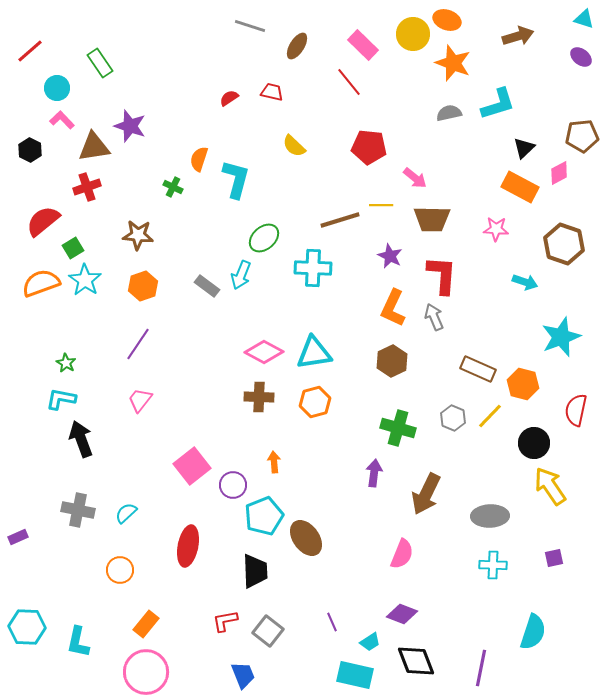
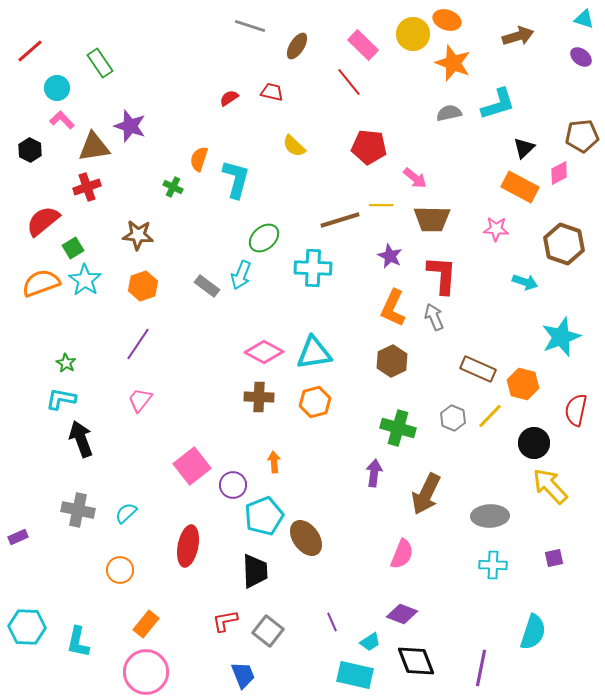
yellow arrow at (550, 486): rotated 9 degrees counterclockwise
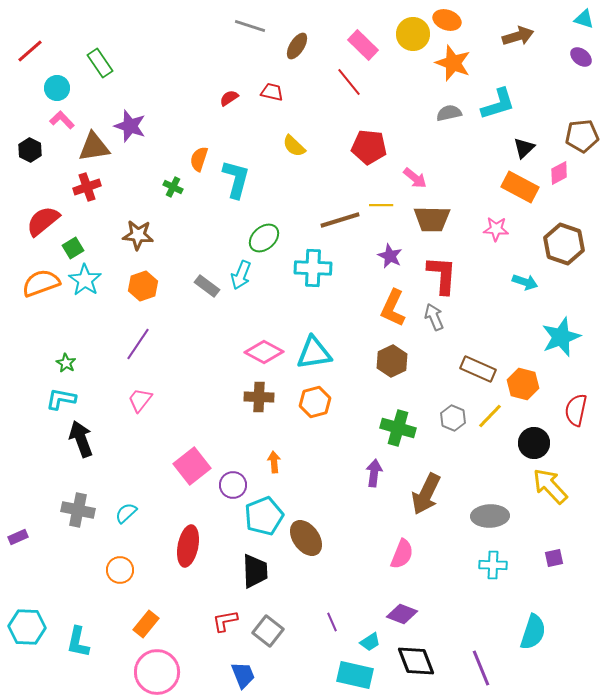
purple line at (481, 668): rotated 33 degrees counterclockwise
pink circle at (146, 672): moved 11 px right
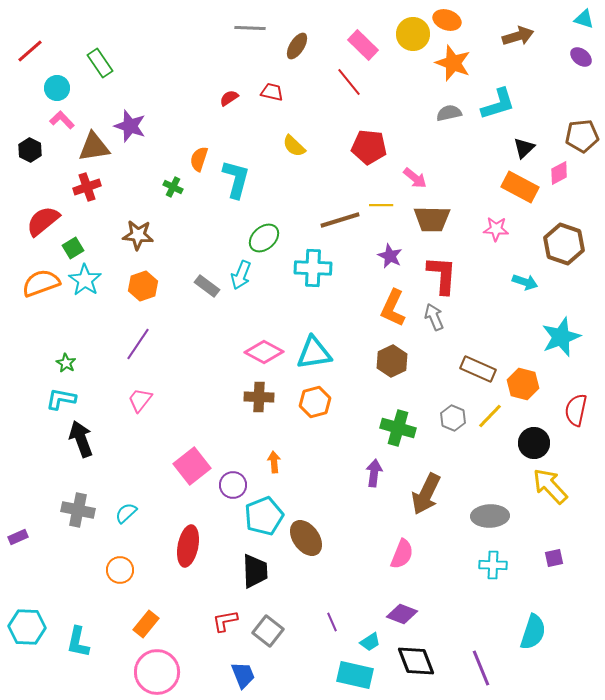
gray line at (250, 26): moved 2 px down; rotated 16 degrees counterclockwise
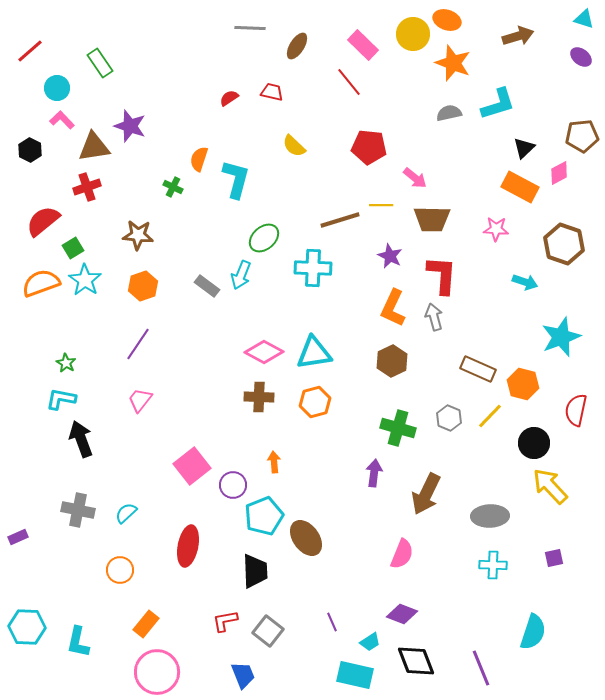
gray arrow at (434, 317): rotated 8 degrees clockwise
gray hexagon at (453, 418): moved 4 px left
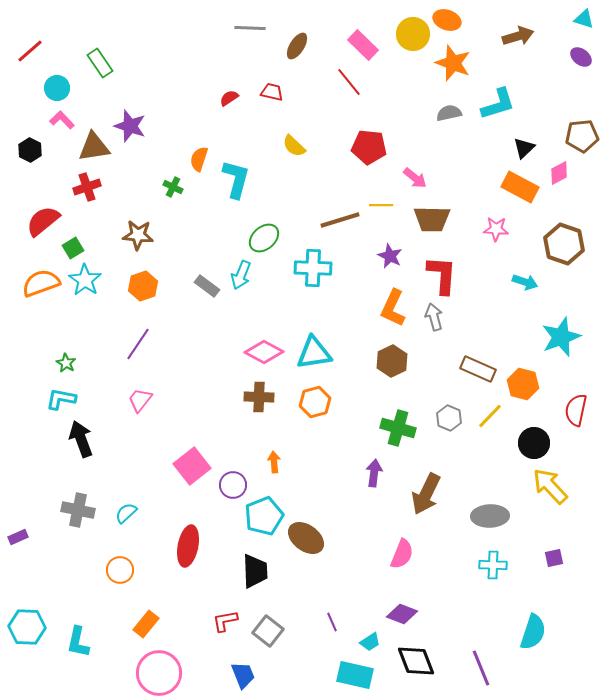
brown ellipse at (306, 538): rotated 18 degrees counterclockwise
pink circle at (157, 672): moved 2 px right, 1 px down
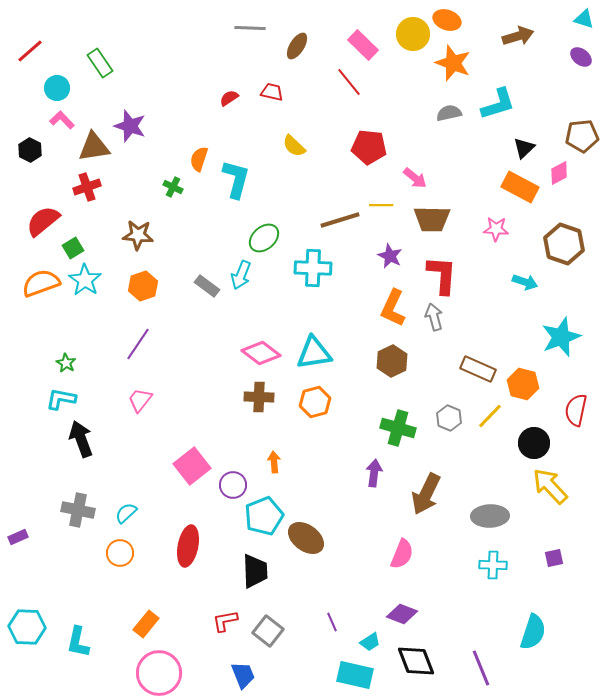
pink diamond at (264, 352): moved 3 px left, 1 px down; rotated 9 degrees clockwise
orange circle at (120, 570): moved 17 px up
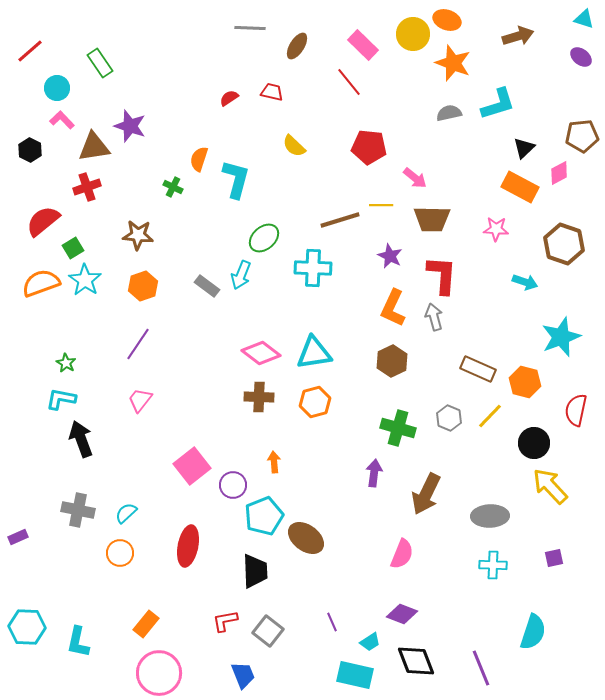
orange hexagon at (523, 384): moved 2 px right, 2 px up
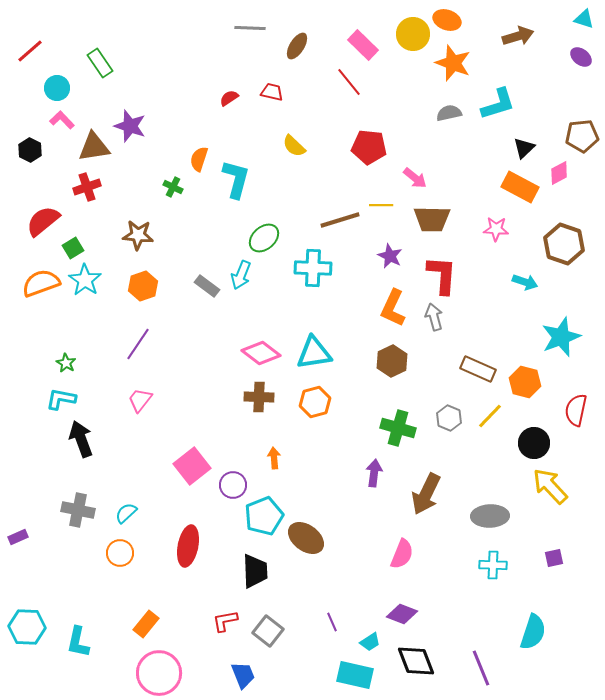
orange arrow at (274, 462): moved 4 px up
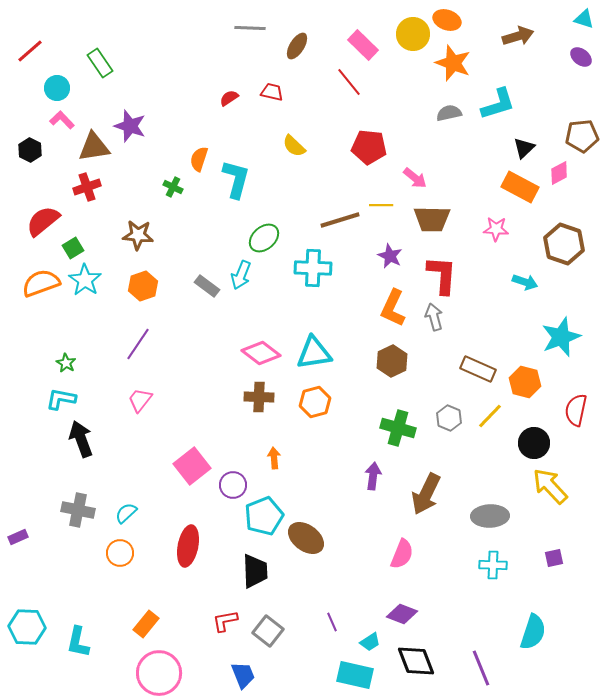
purple arrow at (374, 473): moved 1 px left, 3 px down
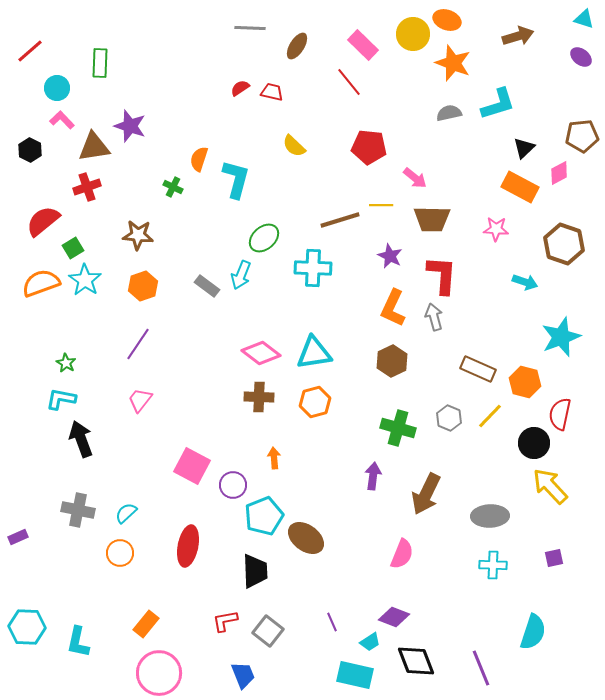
green rectangle at (100, 63): rotated 36 degrees clockwise
red semicircle at (229, 98): moved 11 px right, 10 px up
red semicircle at (576, 410): moved 16 px left, 4 px down
pink square at (192, 466): rotated 24 degrees counterclockwise
purple diamond at (402, 614): moved 8 px left, 3 px down
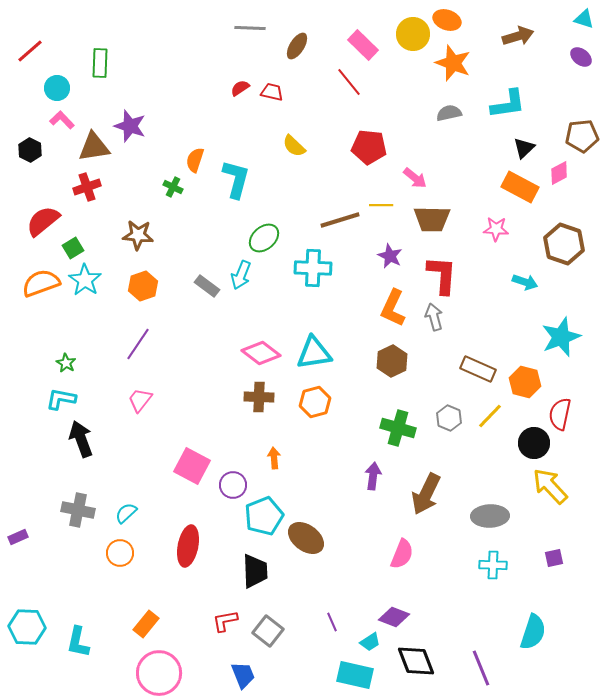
cyan L-shape at (498, 104): moved 10 px right; rotated 9 degrees clockwise
orange semicircle at (199, 159): moved 4 px left, 1 px down
